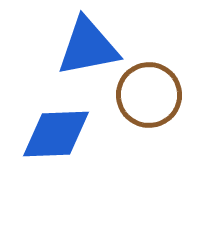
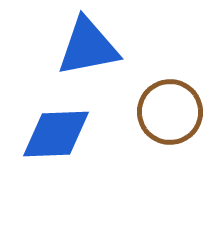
brown circle: moved 21 px right, 17 px down
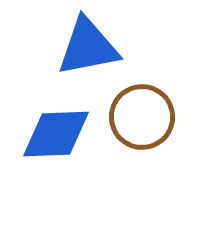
brown circle: moved 28 px left, 5 px down
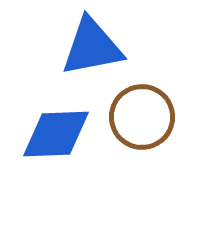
blue triangle: moved 4 px right
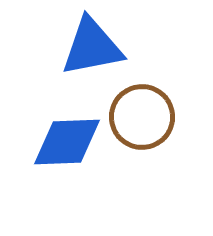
blue diamond: moved 11 px right, 8 px down
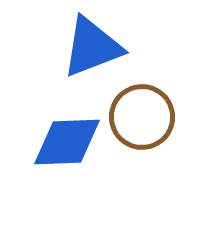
blue triangle: rotated 10 degrees counterclockwise
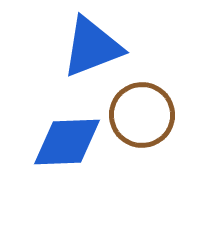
brown circle: moved 2 px up
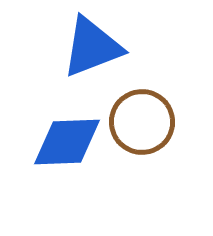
brown circle: moved 7 px down
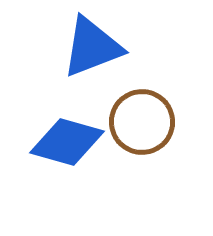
blue diamond: rotated 18 degrees clockwise
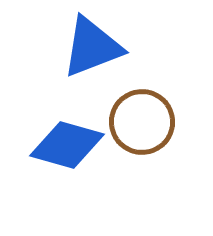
blue diamond: moved 3 px down
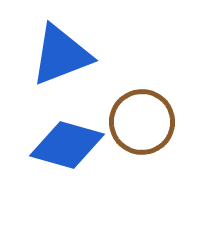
blue triangle: moved 31 px left, 8 px down
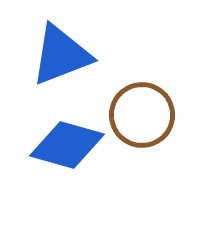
brown circle: moved 7 px up
